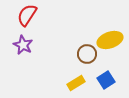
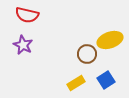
red semicircle: rotated 110 degrees counterclockwise
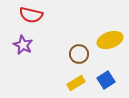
red semicircle: moved 4 px right
brown circle: moved 8 px left
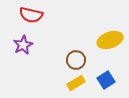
purple star: rotated 18 degrees clockwise
brown circle: moved 3 px left, 6 px down
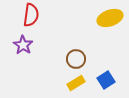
red semicircle: rotated 95 degrees counterclockwise
yellow ellipse: moved 22 px up
purple star: rotated 12 degrees counterclockwise
brown circle: moved 1 px up
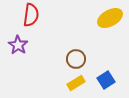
yellow ellipse: rotated 10 degrees counterclockwise
purple star: moved 5 px left
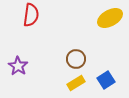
purple star: moved 21 px down
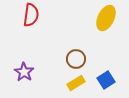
yellow ellipse: moved 4 px left; rotated 35 degrees counterclockwise
purple star: moved 6 px right, 6 px down
